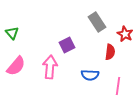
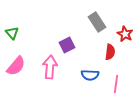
pink line: moved 2 px left, 2 px up
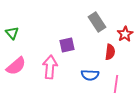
red star: rotated 14 degrees clockwise
purple square: rotated 14 degrees clockwise
pink semicircle: rotated 10 degrees clockwise
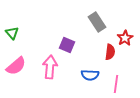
red star: moved 4 px down
purple square: rotated 35 degrees clockwise
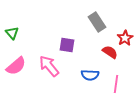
purple square: rotated 14 degrees counterclockwise
red semicircle: rotated 63 degrees counterclockwise
pink arrow: moved 1 px left, 1 px up; rotated 45 degrees counterclockwise
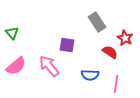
red star: rotated 14 degrees counterclockwise
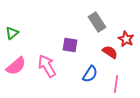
green triangle: rotated 32 degrees clockwise
red star: moved 1 px right, 1 px down
purple square: moved 3 px right
pink arrow: moved 2 px left; rotated 10 degrees clockwise
blue semicircle: moved 1 px up; rotated 60 degrees counterclockwise
